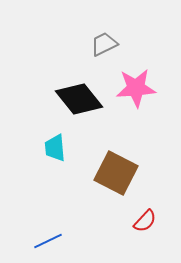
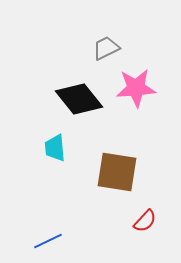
gray trapezoid: moved 2 px right, 4 px down
brown square: moved 1 px right, 1 px up; rotated 18 degrees counterclockwise
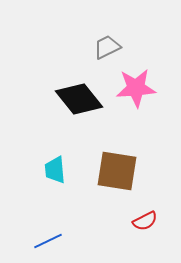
gray trapezoid: moved 1 px right, 1 px up
cyan trapezoid: moved 22 px down
brown square: moved 1 px up
red semicircle: rotated 20 degrees clockwise
